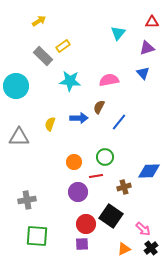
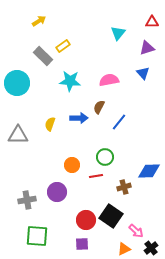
cyan circle: moved 1 px right, 3 px up
gray triangle: moved 1 px left, 2 px up
orange circle: moved 2 px left, 3 px down
purple circle: moved 21 px left
red circle: moved 4 px up
pink arrow: moved 7 px left, 2 px down
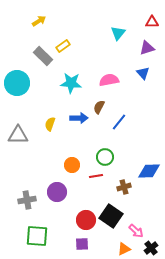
cyan star: moved 1 px right, 2 px down
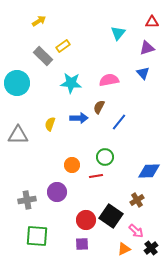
brown cross: moved 13 px right, 13 px down; rotated 16 degrees counterclockwise
